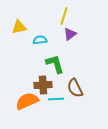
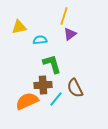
green L-shape: moved 3 px left
cyan line: rotated 49 degrees counterclockwise
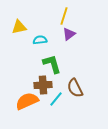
purple triangle: moved 1 px left
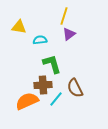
yellow triangle: rotated 21 degrees clockwise
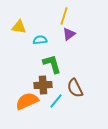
cyan line: moved 2 px down
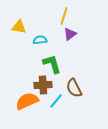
purple triangle: moved 1 px right
brown semicircle: moved 1 px left
